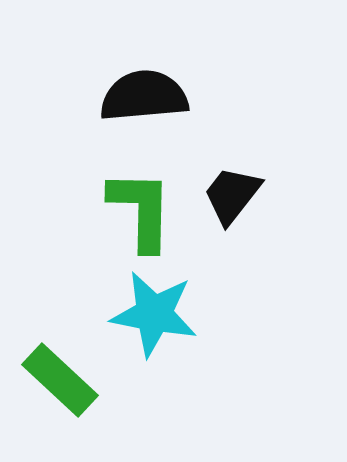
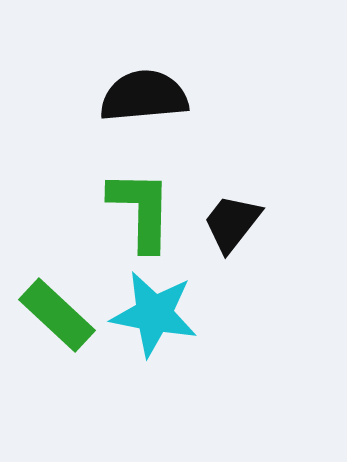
black trapezoid: moved 28 px down
green rectangle: moved 3 px left, 65 px up
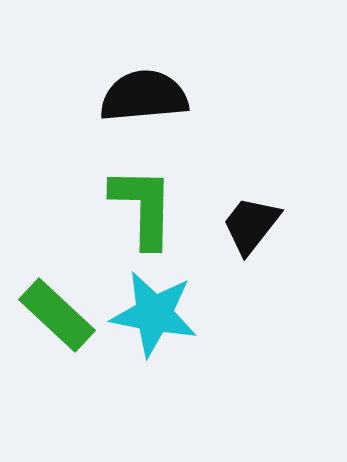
green L-shape: moved 2 px right, 3 px up
black trapezoid: moved 19 px right, 2 px down
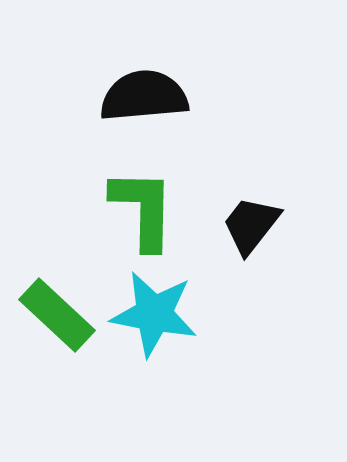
green L-shape: moved 2 px down
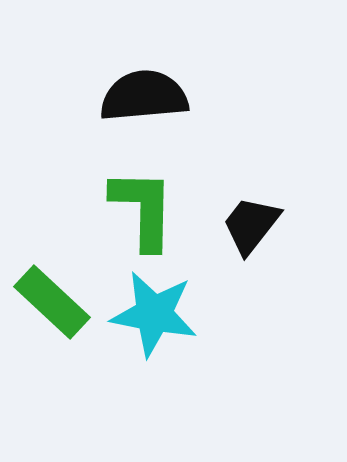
green rectangle: moved 5 px left, 13 px up
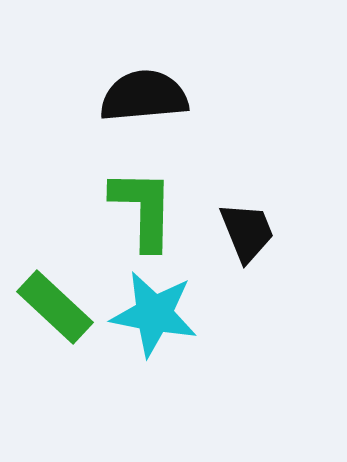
black trapezoid: moved 4 px left, 7 px down; rotated 120 degrees clockwise
green rectangle: moved 3 px right, 5 px down
